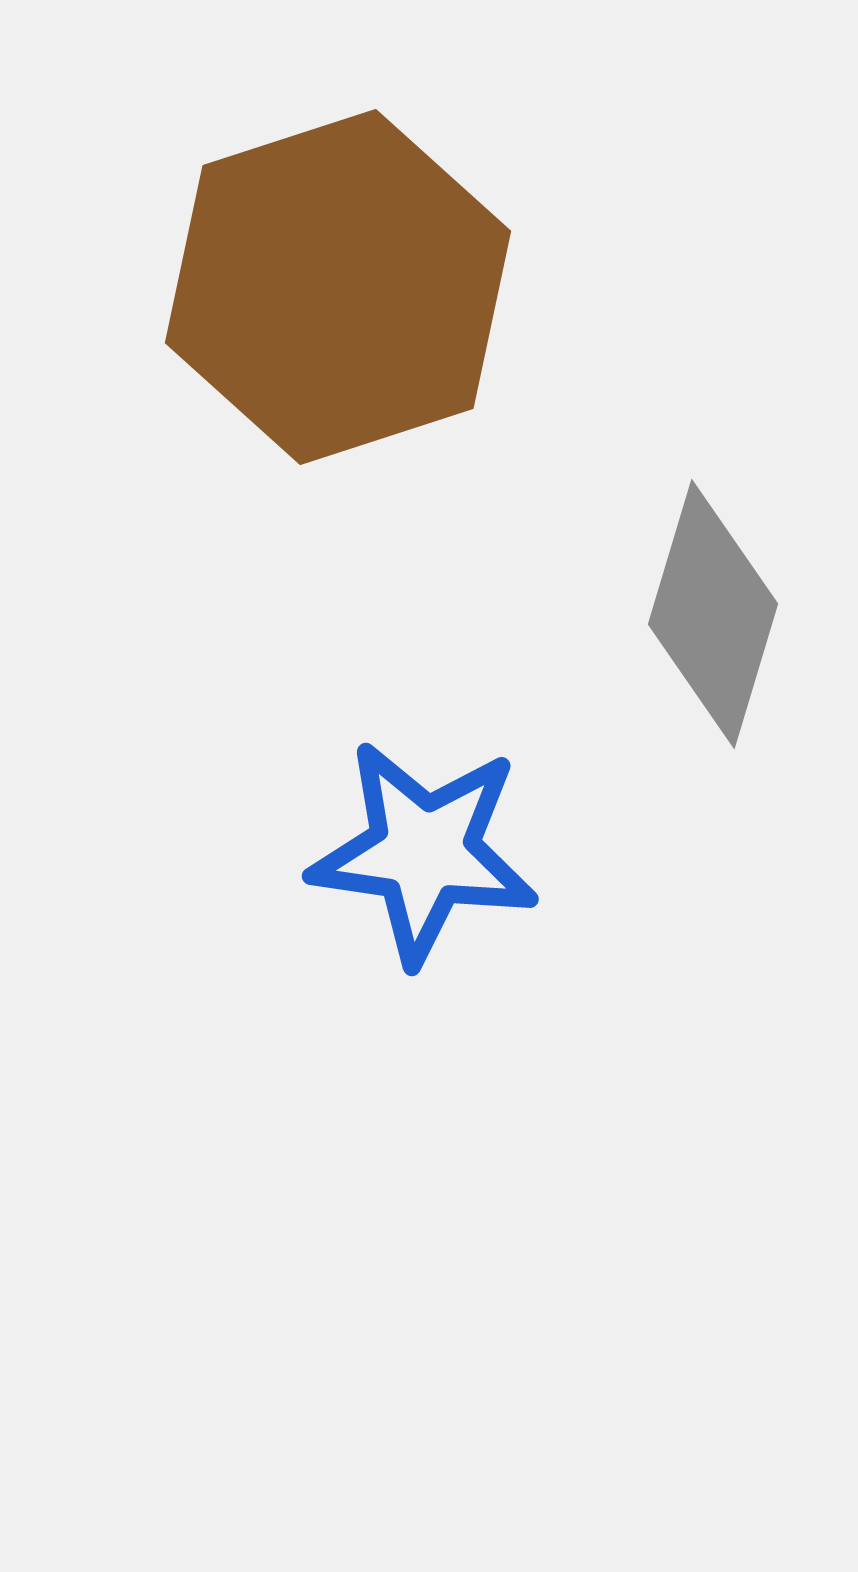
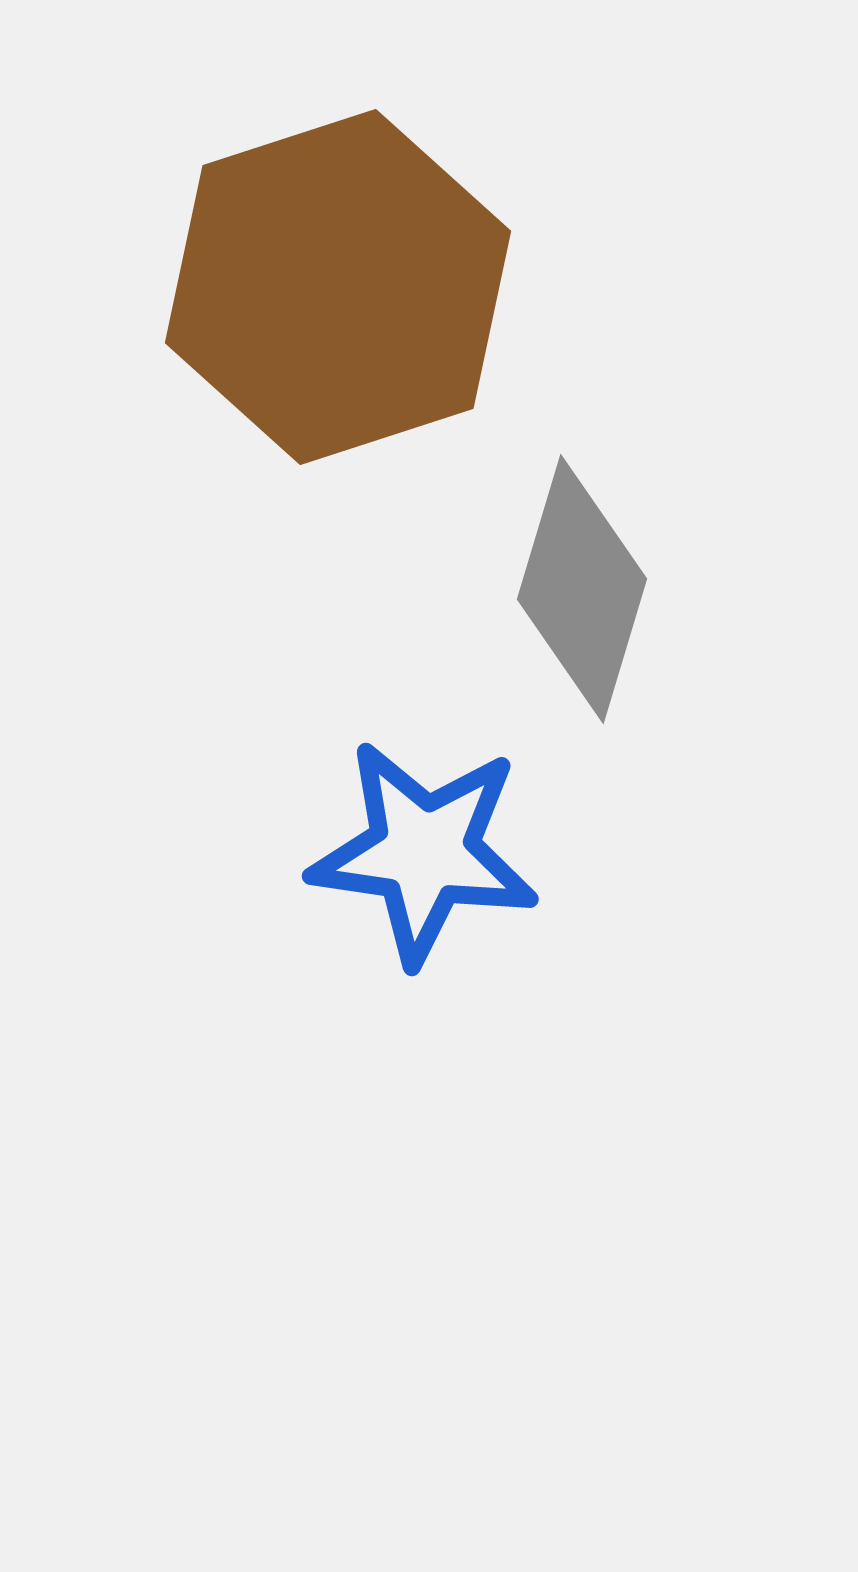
gray diamond: moved 131 px left, 25 px up
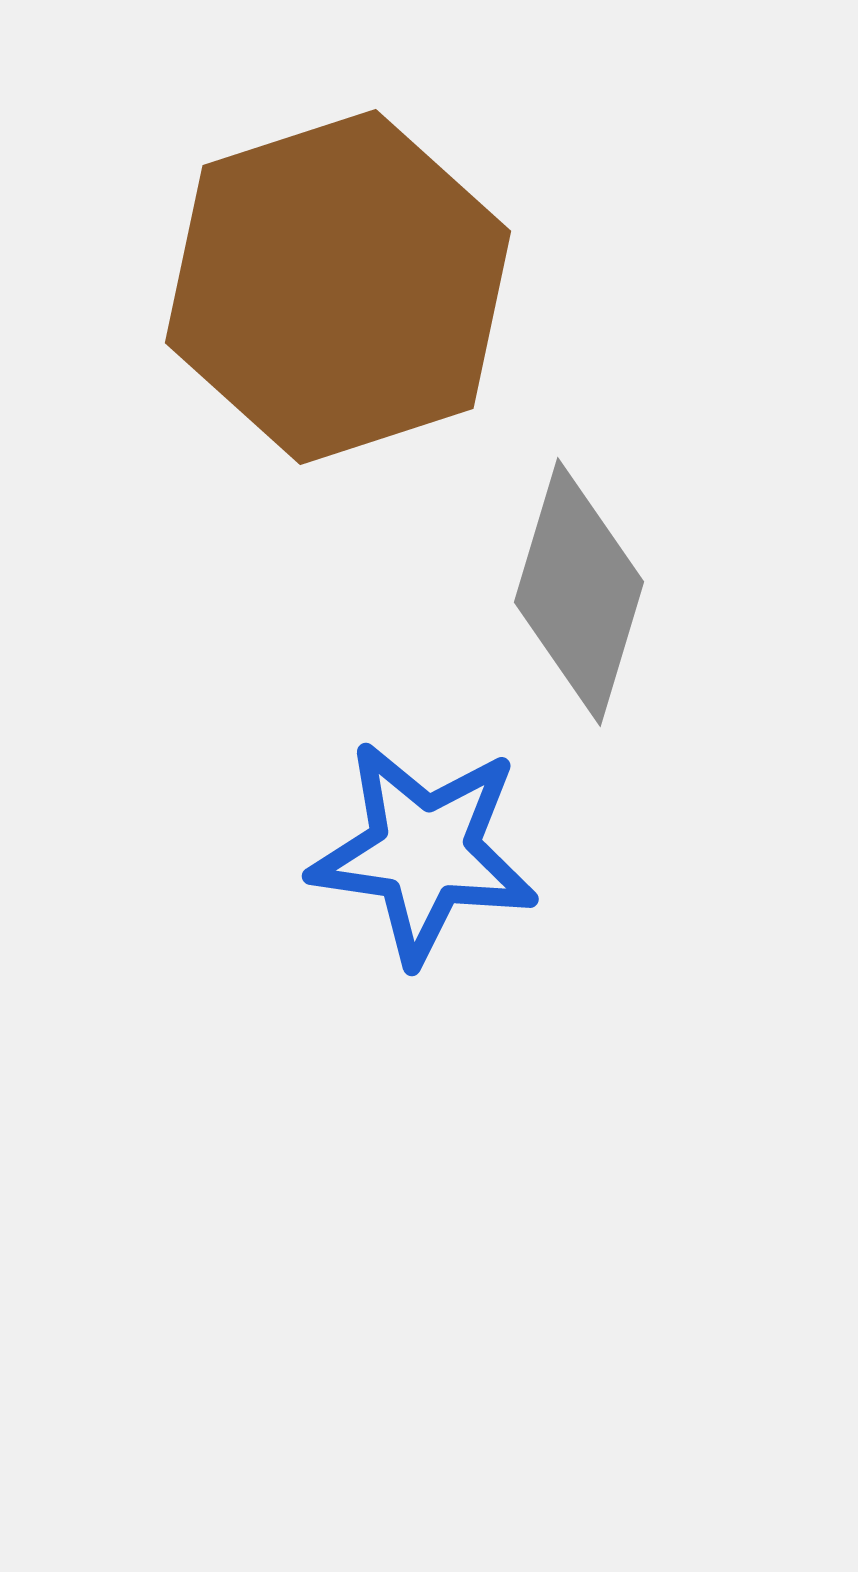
gray diamond: moved 3 px left, 3 px down
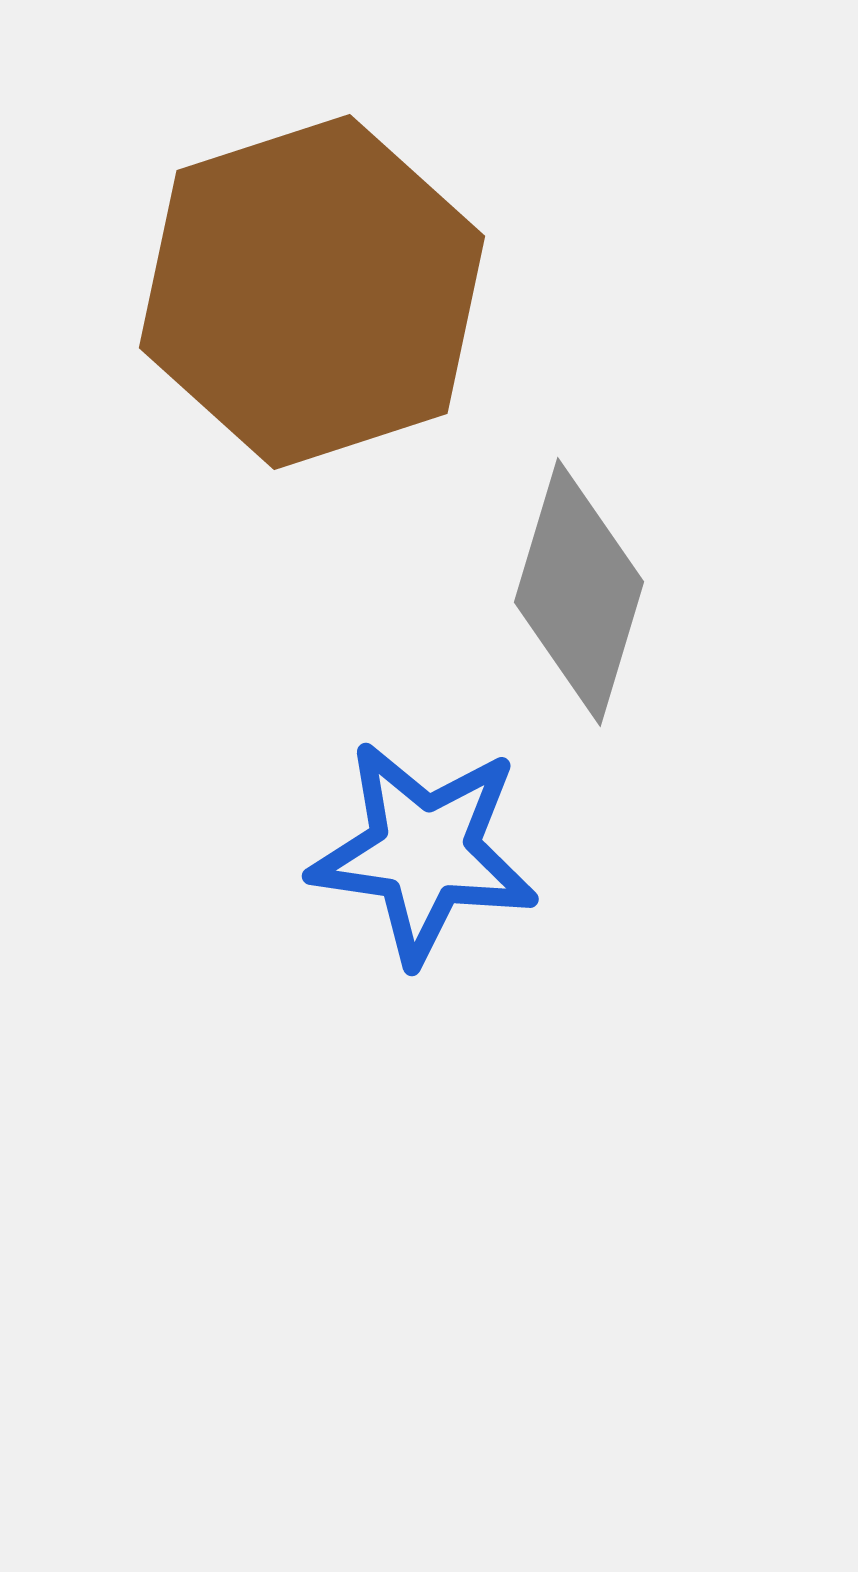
brown hexagon: moved 26 px left, 5 px down
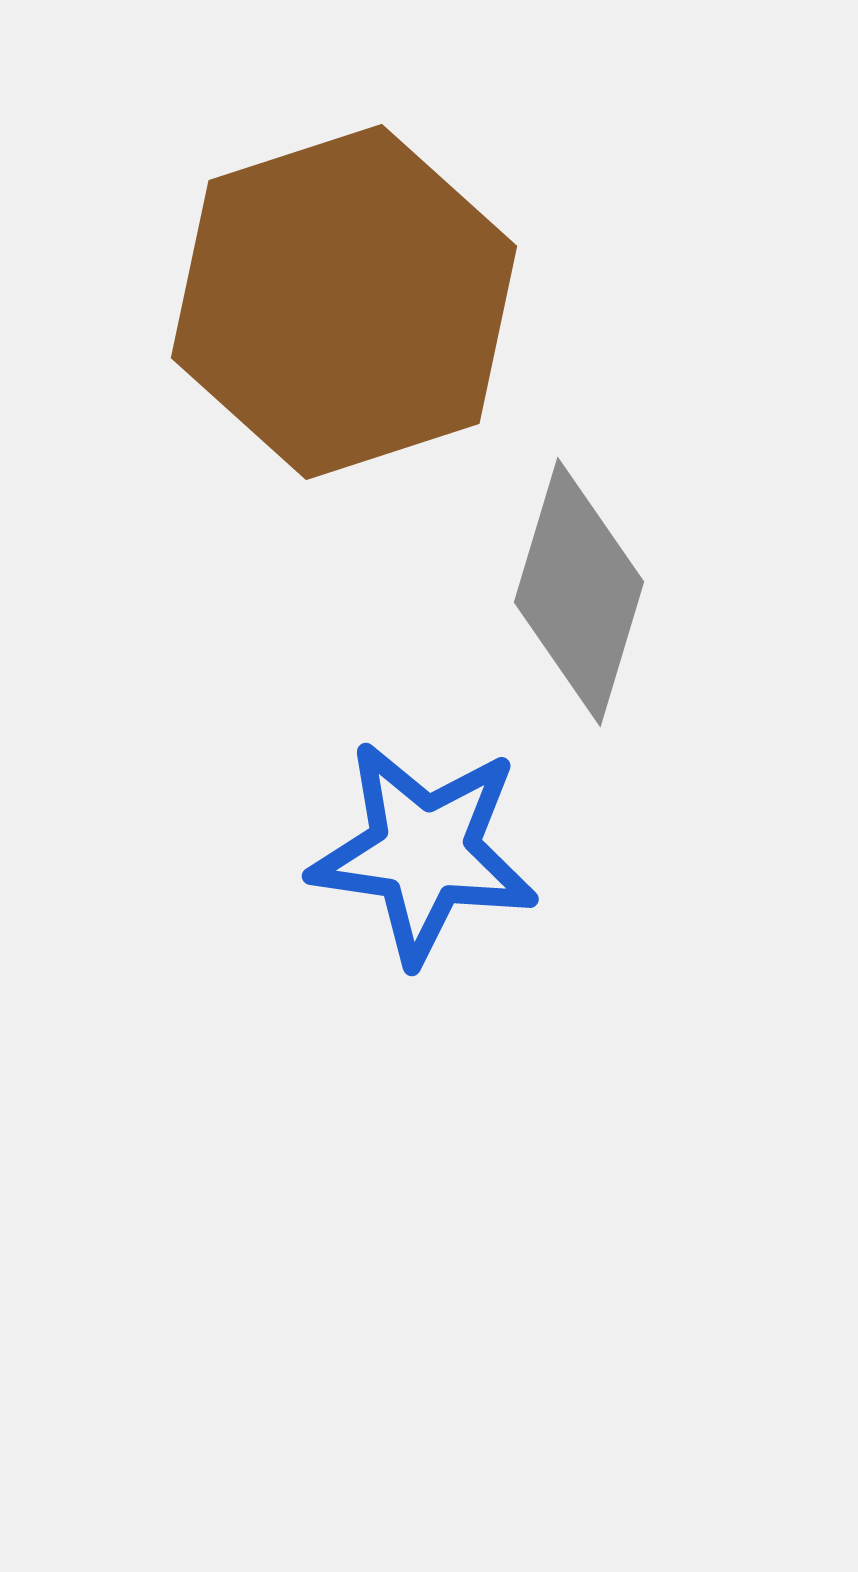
brown hexagon: moved 32 px right, 10 px down
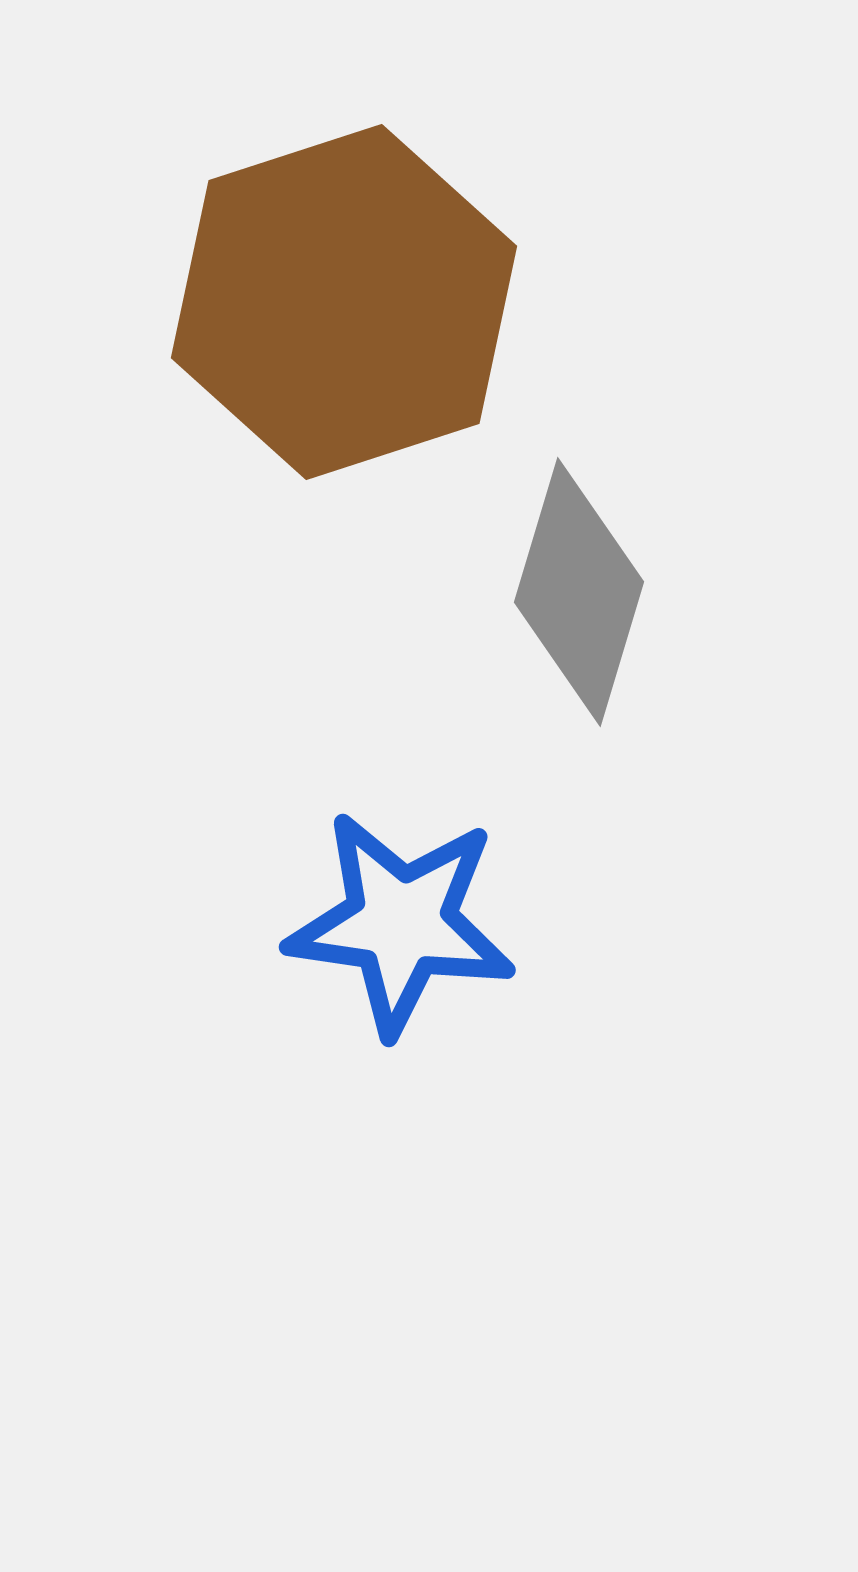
blue star: moved 23 px left, 71 px down
